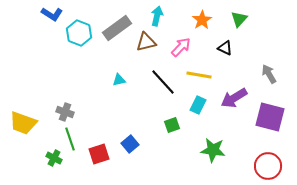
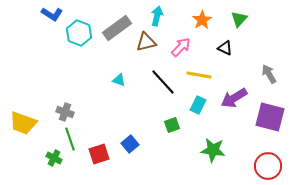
cyan triangle: rotated 32 degrees clockwise
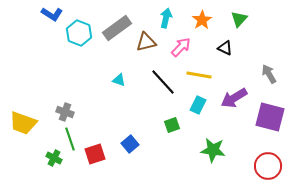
cyan arrow: moved 9 px right, 2 px down
red square: moved 4 px left
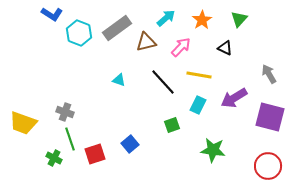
cyan arrow: rotated 36 degrees clockwise
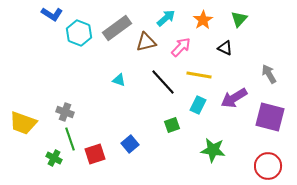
orange star: moved 1 px right
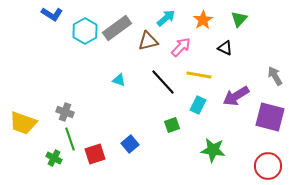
cyan hexagon: moved 6 px right, 2 px up; rotated 10 degrees clockwise
brown triangle: moved 2 px right, 1 px up
gray arrow: moved 6 px right, 2 px down
purple arrow: moved 2 px right, 2 px up
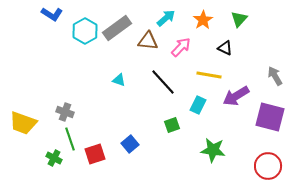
brown triangle: rotated 20 degrees clockwise
yellow line: moved 10 px right
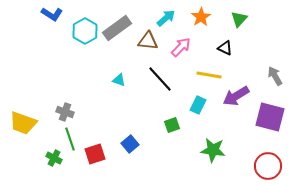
orange star: moved 2 px left, 3 px up
black line: moved 3 px left, 3 px up
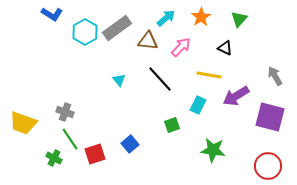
cyan hexagon: moved 1 px down
cyan triangle: rotated 32 degrees clockwise
green line: rotated 15 degrees counterclockwise
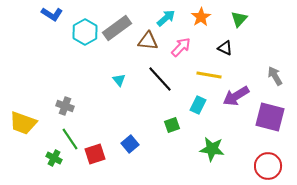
gray cross: moved 6 px up
green star: moved 1 px left, 1 px up
